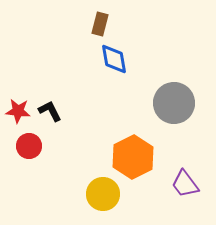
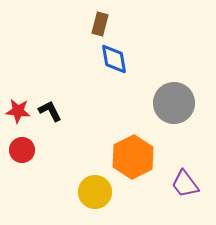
red circle: moved 7 px left, 4 px down
yellow circle: moved 8 px left, 2 px up
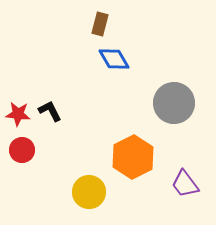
blue diamond: rotated 20 degrees counterclockwise
red star: moved 3 px down
yellow circle: moved 6 px left
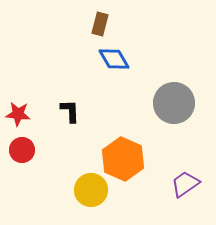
black L-shape: moved 20 px right; rotated 25 degrees clockwise
orange hexagon: moved 10 px left, 2 px down; rotated 9 degrees counterclockwise
purple trapezoid: rotated 92 degrees clockwise
yellow circle: moved 2 px right, 2 px up
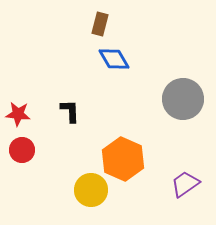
gray circle: moved 9 px right, 4 px up
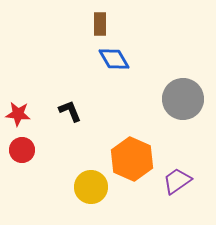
brown rectangle: rotated 15 degrees counterclockwise
black L-shape: rotated 20 degrees counterclockwise
orange hexagon: moved 9 px right
purple trapezoid: moved 8 px left, 3 px up
yellow circle: moved 3 px up
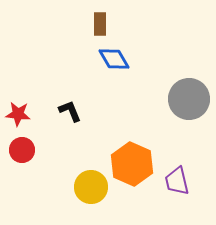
gray circle: moved 6 px right
orange hexagon: moved 5 px down
purple trapezoid: rotated 68 degrees counterclockwise
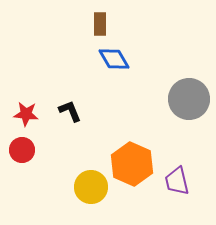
red star: moved 8 px right
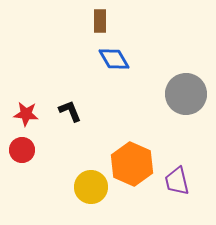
brown rectangle: moved 3 px up
gray circle: moved 3 px left, 5 px up
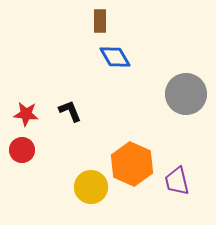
blue diamond: moved 1 px right, 2 px up
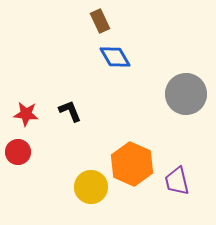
brown rectangle: rotated 25 degrees counterclockwise
red circle: moved 4 px left, 2 px down
